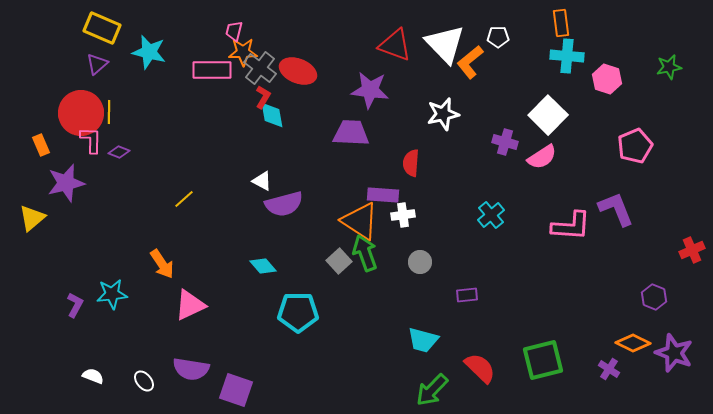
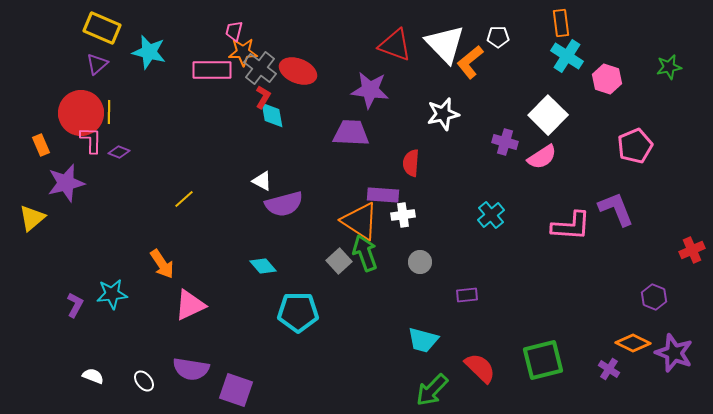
cyan cross at (567, 56): rotated 28 degrees clockwise
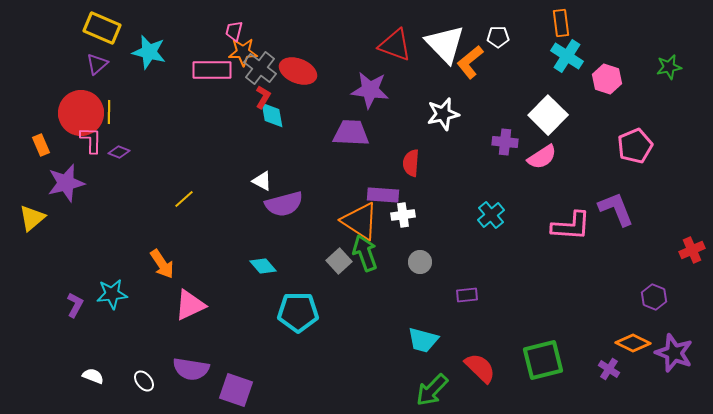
purple cross at (505, 142): rotated 10 degrees counterclockwise
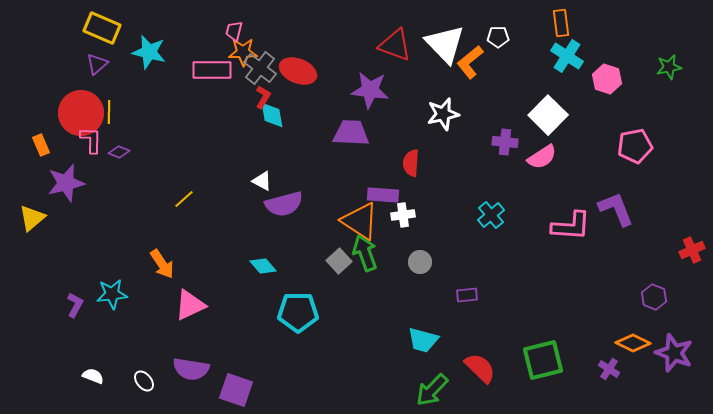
pink pentagon at (635, 146): rotated 12 degrees clockwise
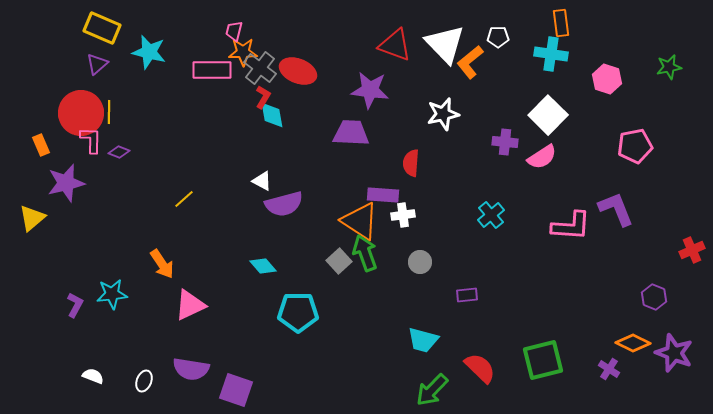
cyan cross at (567, 56): moved 16 px left, 2 px up; rotated 24 degrees counterclockwise
white ellipse at (144, 381): rotated 60 degrees clockwise
